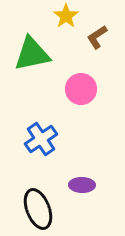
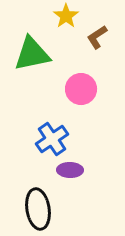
blue cross: moved 11 px right
purple ellipse: moved 12 px left, 15 px up
black ellipse: rotated 12 degrees clockwise
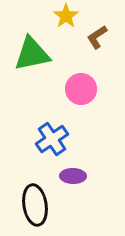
purple ellipse: moved 3 px right, 6 px down
black ellipse: moved 3 px left, 4 px up
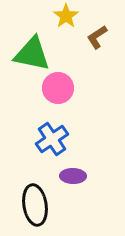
green triangle: rotated 24 degrees clockwise
pink circle: moved 23 px left, 1 px up
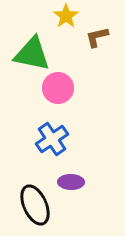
brown L-shape: rotated 20 degrees clockwise
purple ellipse: moved 2 px left, 6 px down
black ellipse: rotated 15 degrees counterclockwise
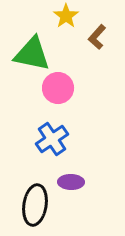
brown L-shape: rotated 35 degrees counterclockwise
black ellipse: rotated 33 degrees clockwise
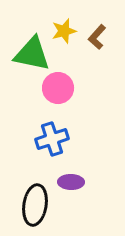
yellow star: moved 2 px left, 15 px down; rotated 20 degrees clockwise
blue cross: rotated 16 degrees clockwise
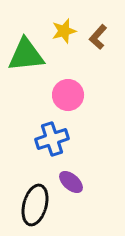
brown L-shape: moved 1 px right
green triangle: moved 6 px left, 1 px down; rotated 18 degrees counterclockwise
pink circle: moved 10 px right, 7 px down
purple ellipse: rotated 40 degrees clockwise
black ellipse: rotated 6 degrees clockwise
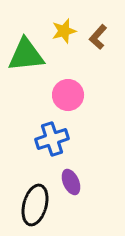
purple ellipse: rotated 25 degrees clockwise
